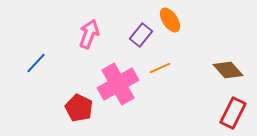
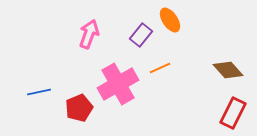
blue line: moved 3 px right, 29 px down; rotated 35 degrees clockwise
red pentagon: rotated 24 degrees clockwise
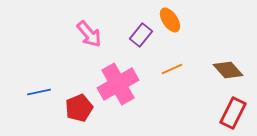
pink arrow: rotated 120 degrees clockwise
orange line: moved 12 px right, 1 px down
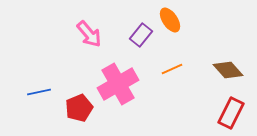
red rectangle: moved 2 px left
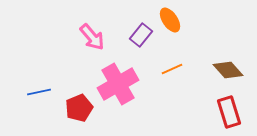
pink arrow: moved 3 px right, 3 px down
red rectangle: moved 2 px left, 1 px up; rotated 44 degrees counterclockwise
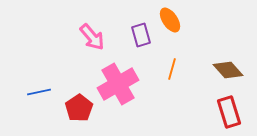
purple rectangle: rotated 55 degrees counterclockwise
orange line: rotated 50 degrees counterclockwise
red pentagon: rotated 12 degrees counterclockwise
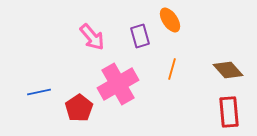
purple rectangle: moved 1 px left, 1 px down
red rectangle: rotated 12 degrees clockwise
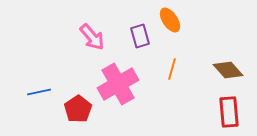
red pentagon: moved 1 px left, 1 px down
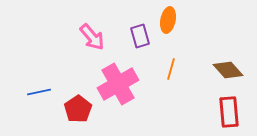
orange ellipse: moved 2 px left; rotated 45 degrees clockwise
orange line: moved 1 px left
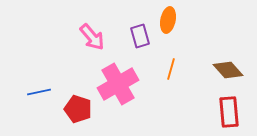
red pentagon: rotated 20 degrees counterclockwise
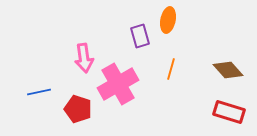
pink arrow: moved 8 px left, 21 px down; rotated 32 degrees clockwise
red rectangle: rotated 68 degrees counterclockwise
